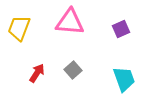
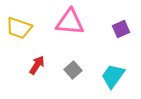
yellow trapezoid: rotated 92 degrees counterclockwise
red arrow: moved 8 px up
cyan trapezoid: moved 11 px left, 3 px up; rotated 124 degrees counterclockwise
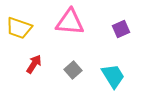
red arrow: moved 3 px left, 1 px up
cyan trapezoid: rotated 112 degrees clockwise
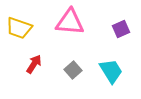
cyan trapezoid: moved 2 px left, 5 px up
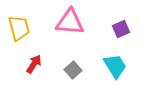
yellow trapezoid: rotated 124 degrees counterclockwise
cyan trapezoid: moved 4 px right, 5 px up
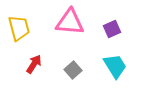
purple square: moved 9 px left
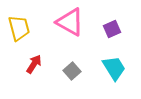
pink triangle: rotated 24 degrees clockwise
cyan trapezoid: moved 1 px left, 2 px down
gray square: moved 1 px left, 1 px down
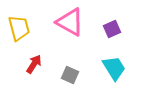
gray square: moved 2 px left, 4 px down; rotated 24 degrees counterclockwise
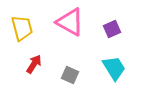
yellow trapezoid: moved 3 px right
